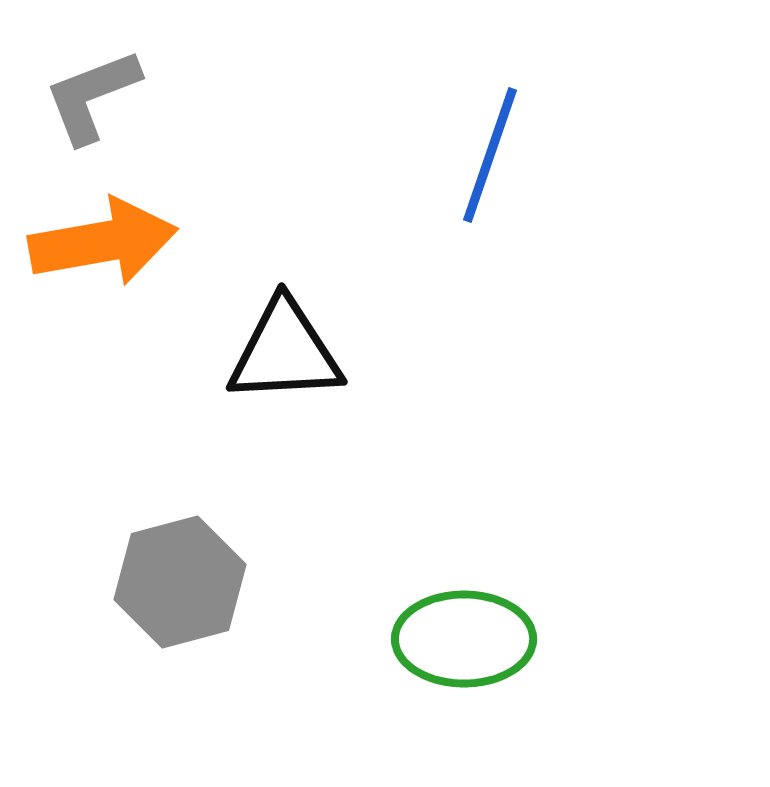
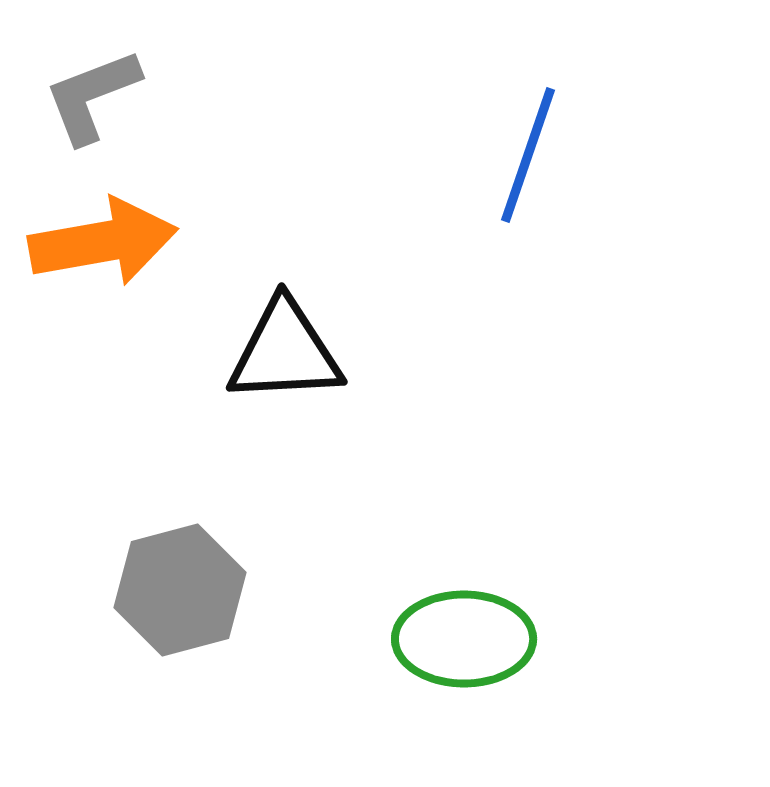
blue line: moved 38 px right
gray hexagon: moved 8 px down
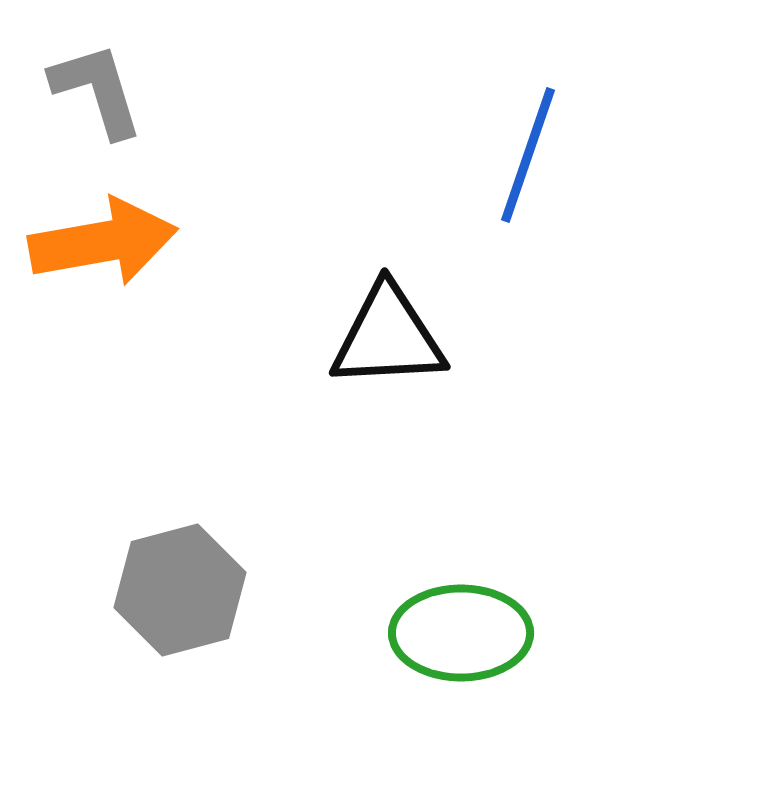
gray L-shape: moved 5 px right, 6 px up; rotated 94 degrees clockwise
black triangle: moved 103 px right, 15 px up
green ellipse: moved 3 px left, 6 px up
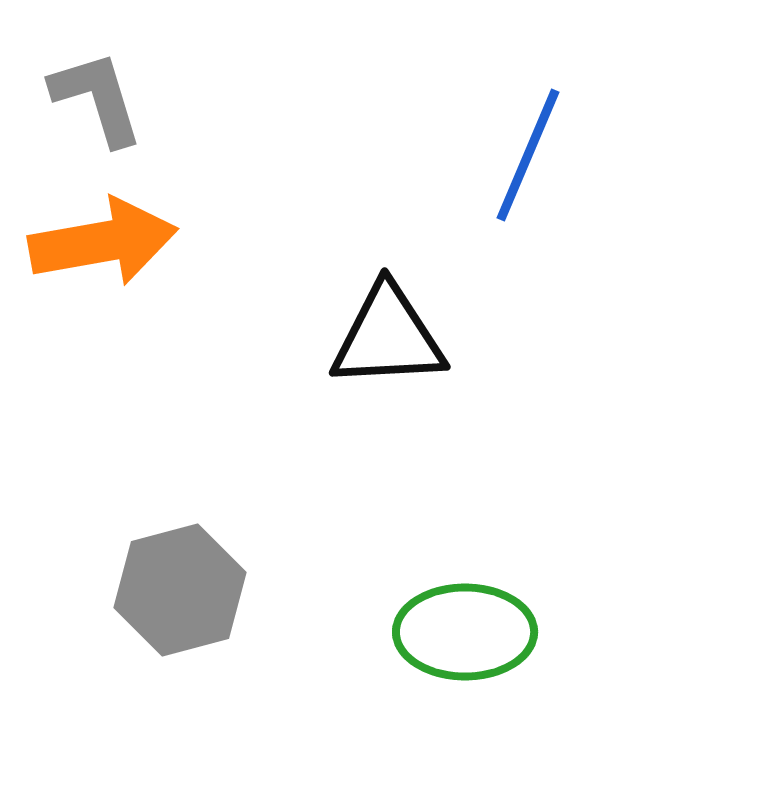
gray L-shape: moved 8 px down
blue line: rotated 4 degrees clockwise
green ellipse: moved 4 px right, 1 px up
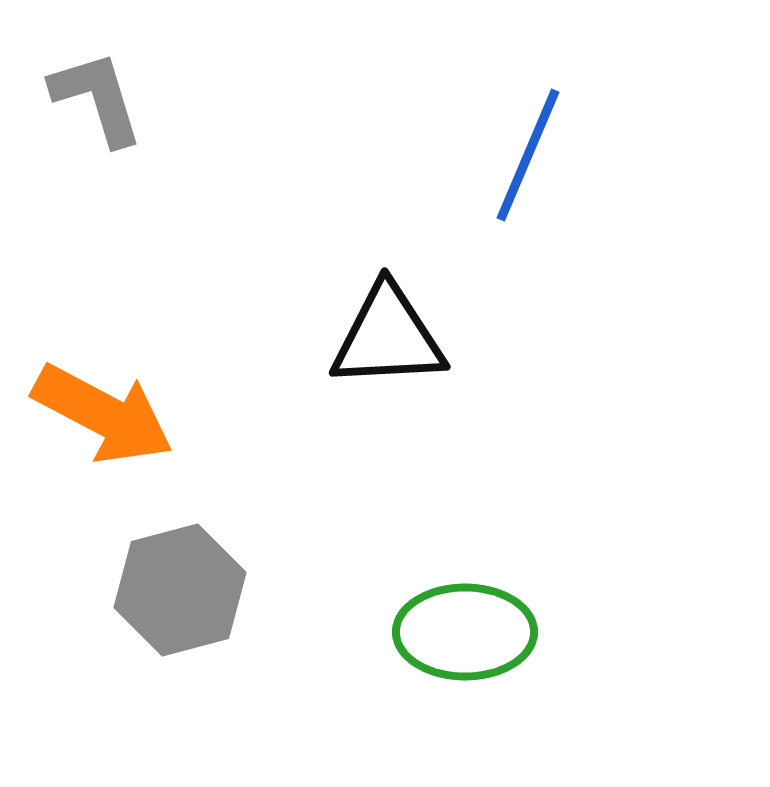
orange arrow: moved 172 px down; rotated 38 degrees clockwise
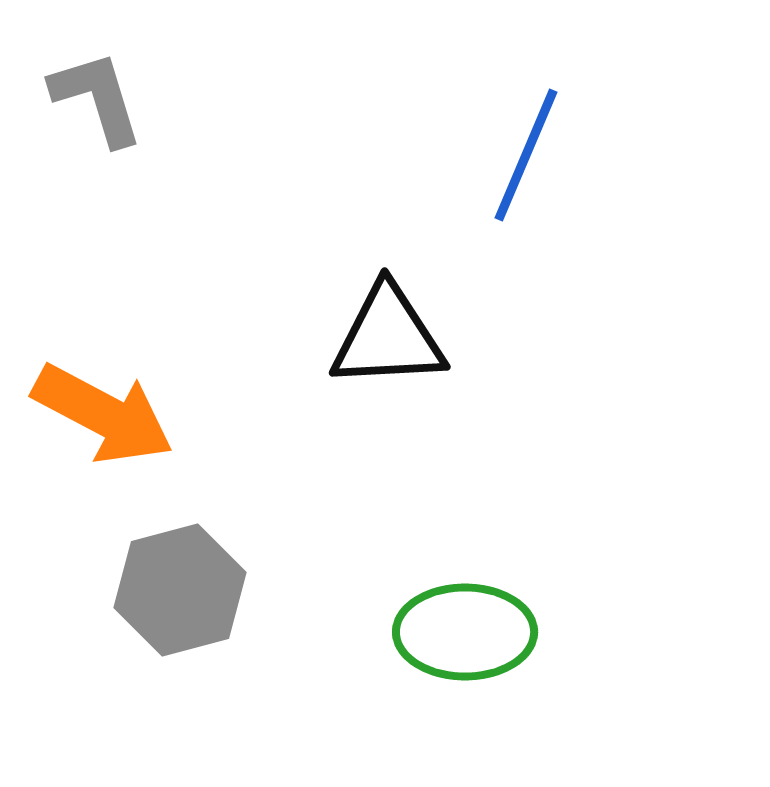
blue line: moved 2 px left
